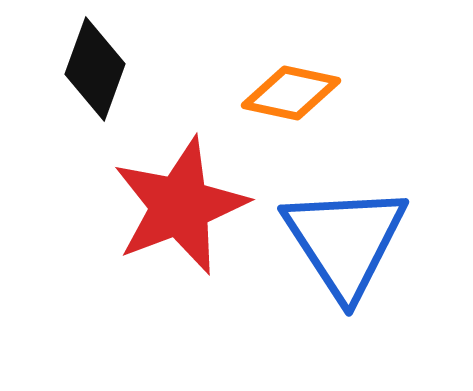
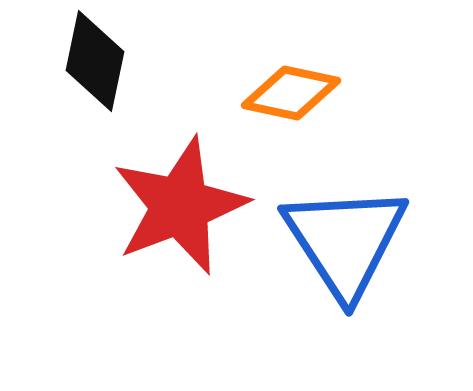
black diamond: moved 8 px up; rotated 8 degrees counterclockwise
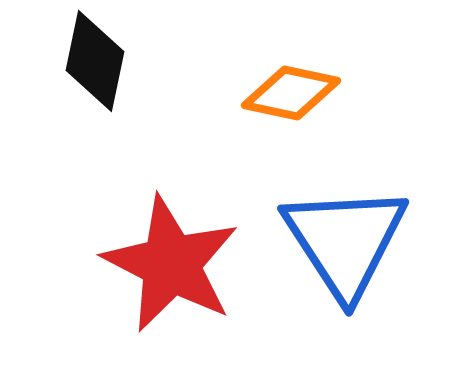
red star: moved 9 px left, 58 px down; rotated 24 degrees counterclockwise
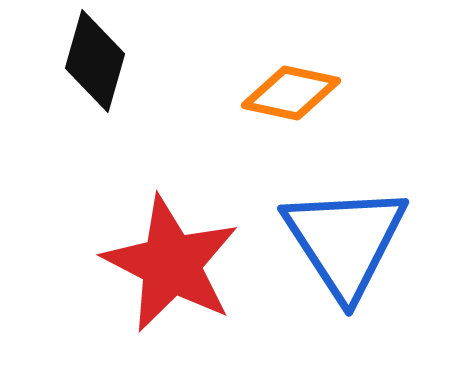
black diamond: rotated 4 degrees clockwise
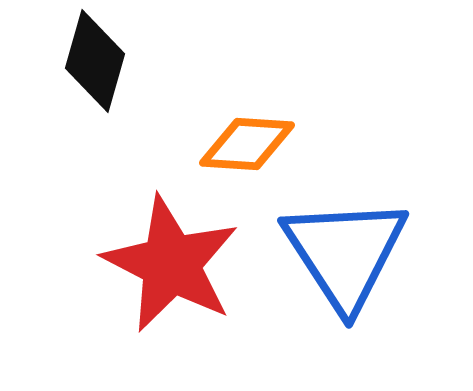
orange diamond: moved 44 px left, 51 px down; rotated 8 degrees counterclockwise
blue triangle: moved 12 px down
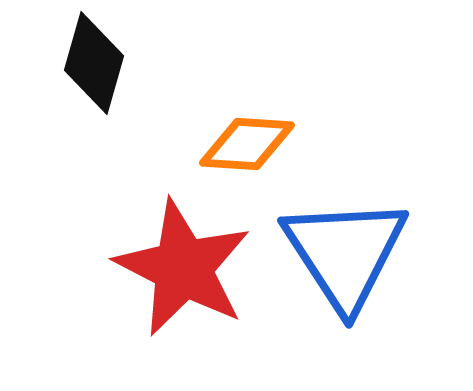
black diamond: moved 1 px left, 2 px down
red star: moved 12 px right, 4 px down
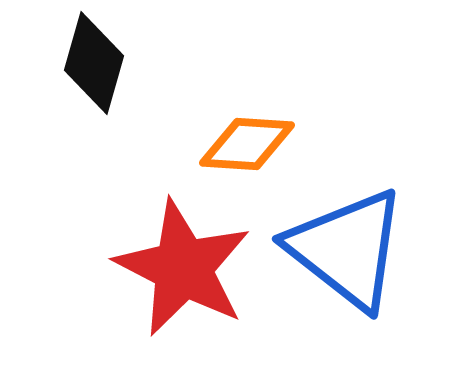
blue triangle: moved 2 px right, 4 px up; rotated 19 degrees counterclockwise
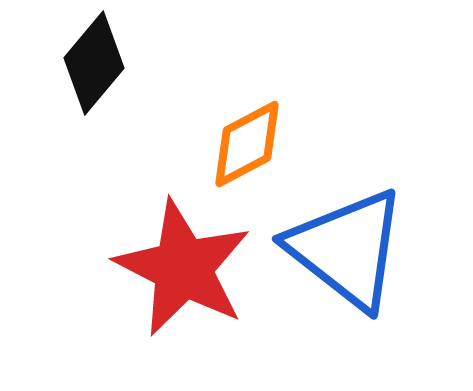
black diamond: rotated 24 degrees clockwise
orange diamond: rotated 32 degrees counterclockwise
